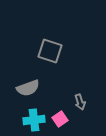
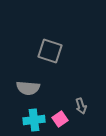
gray semicircle: rotated 25 degrees clockwise
gray arrow: moved 1 px right, 4 px down
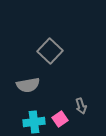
gray square: rotated 25 degrees clockwise
gray semicircle: moved 3 px up; rotated 15 degrees counterclockwise
cyan cross: moved 2 px down
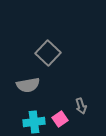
gray square: moved 2 px left, 2 px down
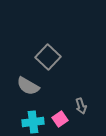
gray square: moved 4 px down
gray semicircle: moved 1 px down; rotated 40 degrees clockwise
cyan cross: moved 1 px left
